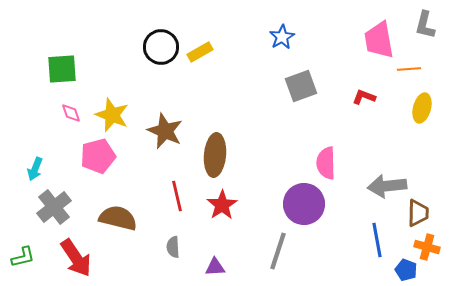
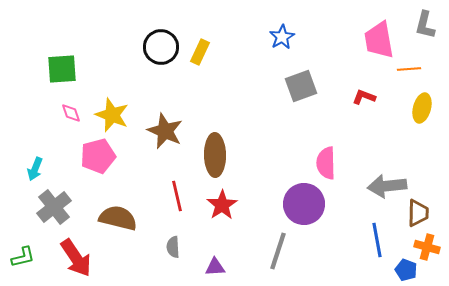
yellow rectangle: rotated 35 degrees counterclockwise
brown ellipse: rotated 6 degrees counterclockwise
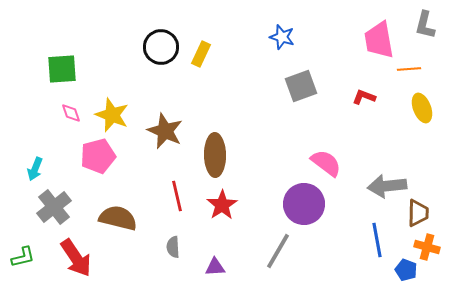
blue star: rotated 25 degrees counterclockwise
yellow rectangle: moved 1 px right, 2 px down
yellow ellipse: rotated 36 degrees counterclockwise
pink semicircle: rotated 128 degrees clockwise
gray line: rotated 12 degrees clockwise
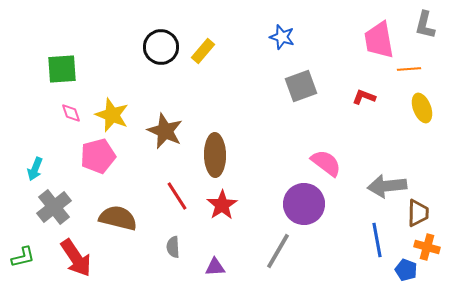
yellow rectangle: moved 2 px right, 3 px up; rotated 15 degrees clockwise
red line: rotated 20 degrees counterclockwise
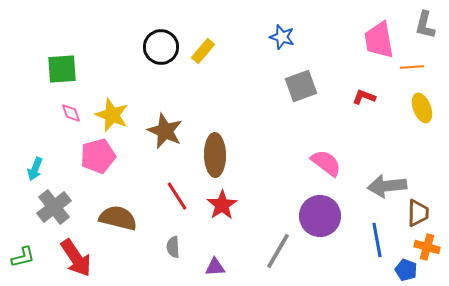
orange line: moved 3 px right, 2 px up
purple circle: moved 16 px right, 12 px down
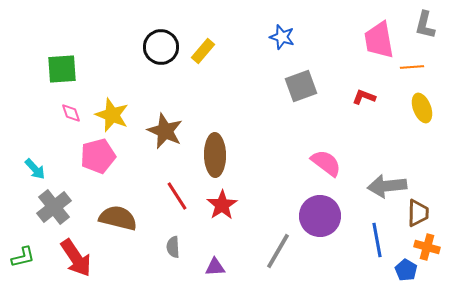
cyan arrow: rotated 65 degrees counterclockwise
blue pentagon: rotated 10 degrees clockwise
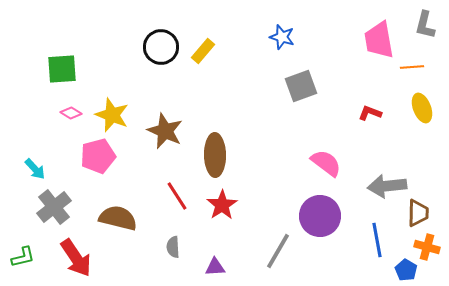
red L-shape: moved 6 px right, 16 px down
pink diamond: rotated 40 degrees counterclockwise
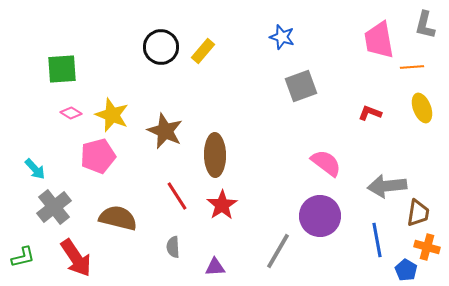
brown trapezoid: rotated 8 degrees clockwise
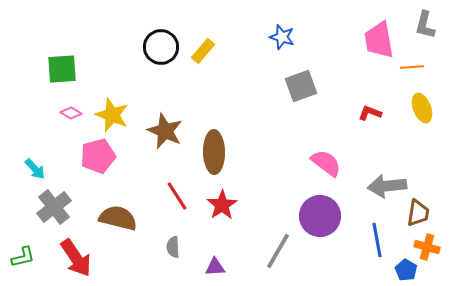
brown ellipse: moved 1 px left, 3 px up
